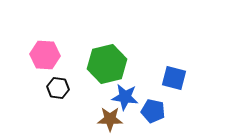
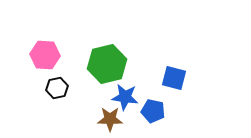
black hexagon: moved 1 px left; rotated 20 degrees counterclockwise
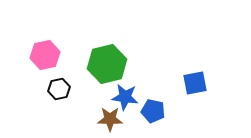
pink hexagon: rotated 16 degrees counterclockwise
blue square: moved 21 px right, 5 px down; rotated 25 degrees counterclockwise
black hexagon: moved 2 px right, 1 px down
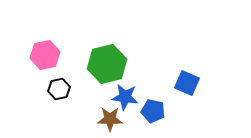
blue square: moved 8 px left; rotated 35 degrees clockwise
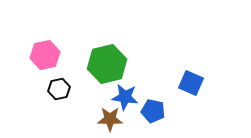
blue square: moved 4 px right
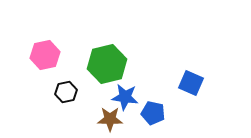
black hexagon: moved 7 px right, 3 px down
blue pentagon: moved 2 px down
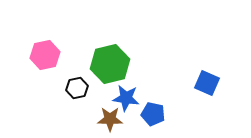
green hexagon: moved 3 px right
blue square: moved 16 px right
black hexagon: moved 11 px right, 4 px up
blue star: moved 1 px right, 1 px down
blue pentagon: moved 1 px down
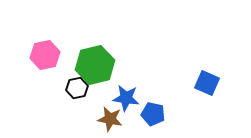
green hexagon: moved 15 px left, 1 px down
brown star: rotated 10 degrees clockwise
